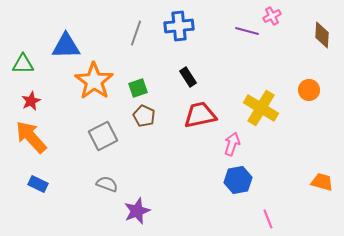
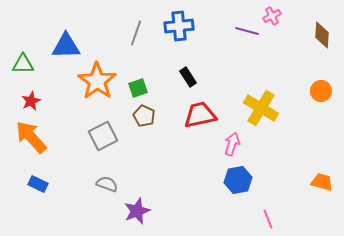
orange star: moved 3 px right
orange circle: moved 12 px right, 1 px down
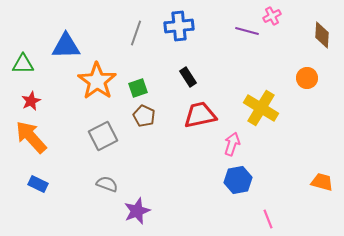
orange circle: moved 14 px left, 13 px up
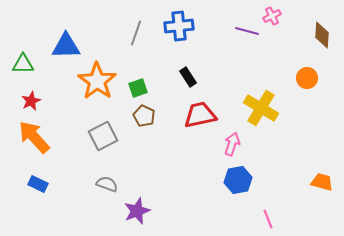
orange arrow: moved 3 px right
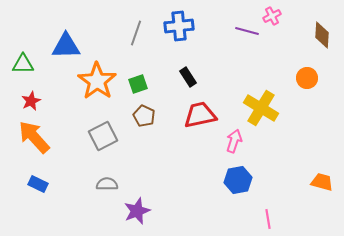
green square: moved 4 px up
pink arrow: moved 2 px right, 3 px up
gray semicircle: rotated 20 degrees counterclockwise
pink line: rotated 12 degrees clockwise
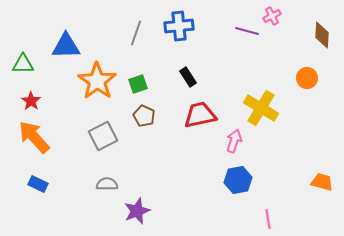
red star: rotated 12 degrees counterclockwise
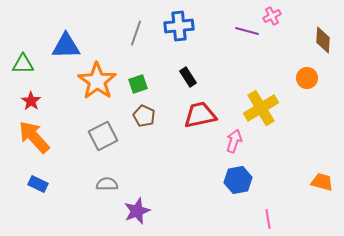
brown diamond: moved 1 px right, 5 px down
yellow cross: rotated 28 degrees clockwise
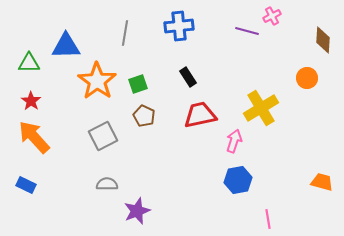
gray line: moved 11 px left; rotated 10 degrees counterclockwise
green triangle: moved 6 px right, 1 px up
blue rectangle: moved 12 px left, 1 px down
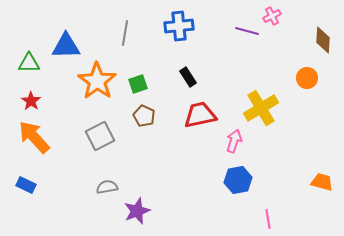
gray square: moved 3 px left
gray semicircle: moved 3 px down; rotated 10 degrees counterclockwise
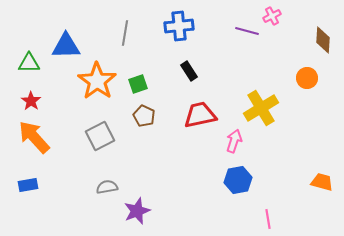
black rectangle: moved 1 px right, 6 px up
blue rectangle: moved 2 px right; rotated 36 degrees counterclockwise
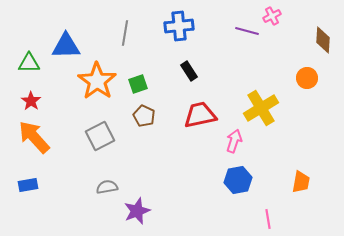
orange trapezoid: moved 21 px left; rotated 85 degrees clockwise
